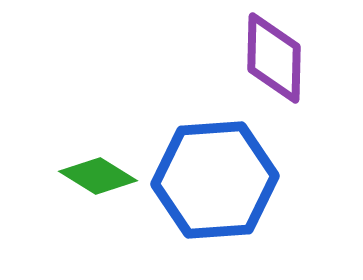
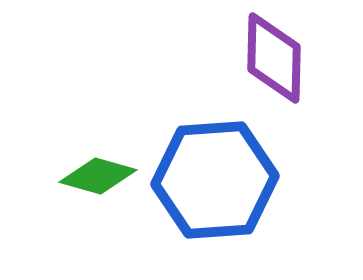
green diamond: rotated 16 degrees counterclockwise
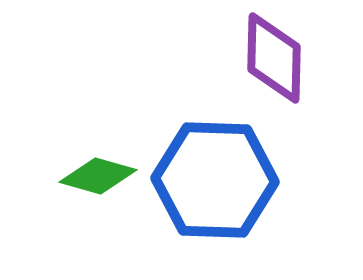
blue hexagon: rotated 6 degrees clockwise
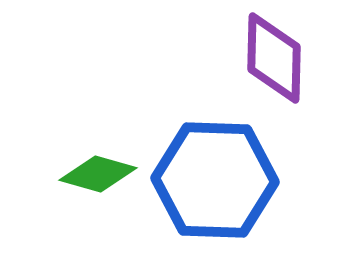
green diamond: moved 2 px up
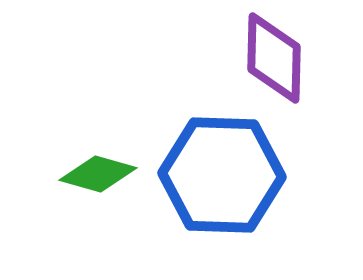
blue hexagon: moved 7 px right, 5 px up
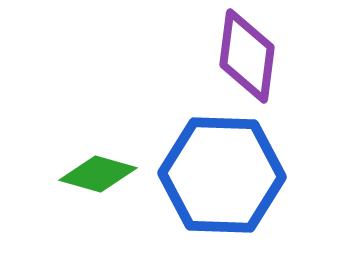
purple diamond: moved 27 px left, 2 px up; rotated 6 degrees clockwise
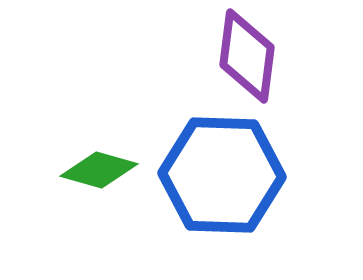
green diamond: moved 1 px right, 4 px up
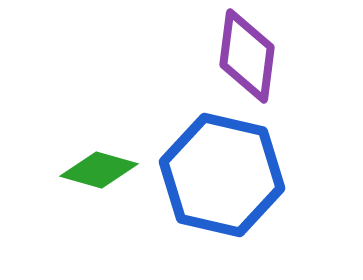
blue hexagon: rotated 11 degrees clockwise
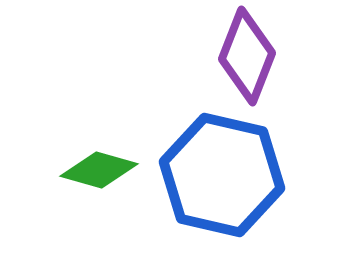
purple diamond: rotated 14 degrees clockwise
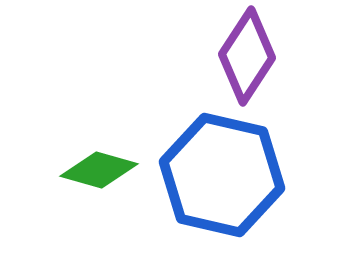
purple diamond: rotated 12 degrees clockwise
